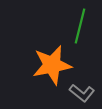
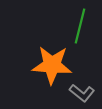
orange star: rotated 15 degrees clockwise
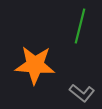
orange star: moved 17 px left
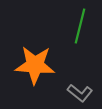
gray L-shape: moved 2 px left
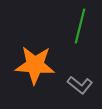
gray L-shape: moved 8 px up
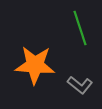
green line: moved 2 px down; rotated 32 degrees counterclockwise
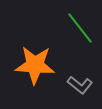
green line: rotated 20 degrees counterclockwise
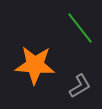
gray L-shape: moved 1 px down; rotated 70 degrees counterclockwise
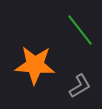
green line: moved 2 px down
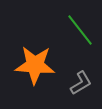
gray L-shape: moved 1 px right, 3 px up
